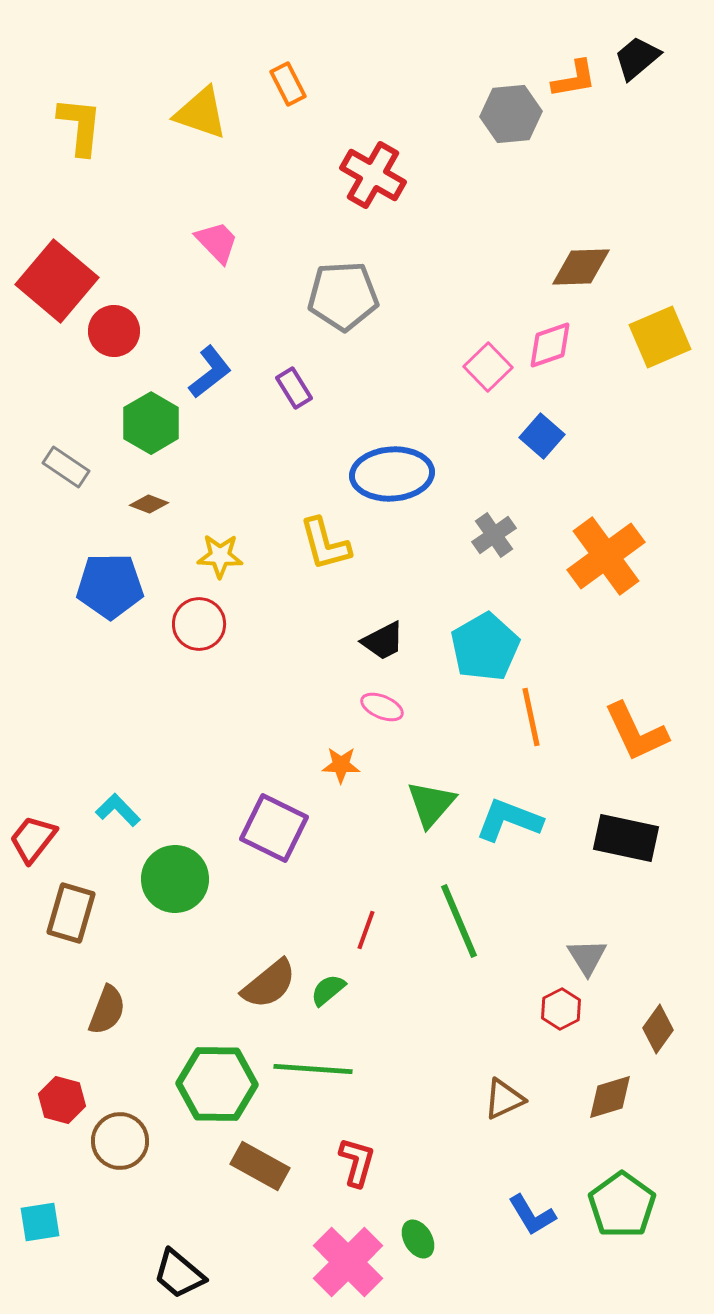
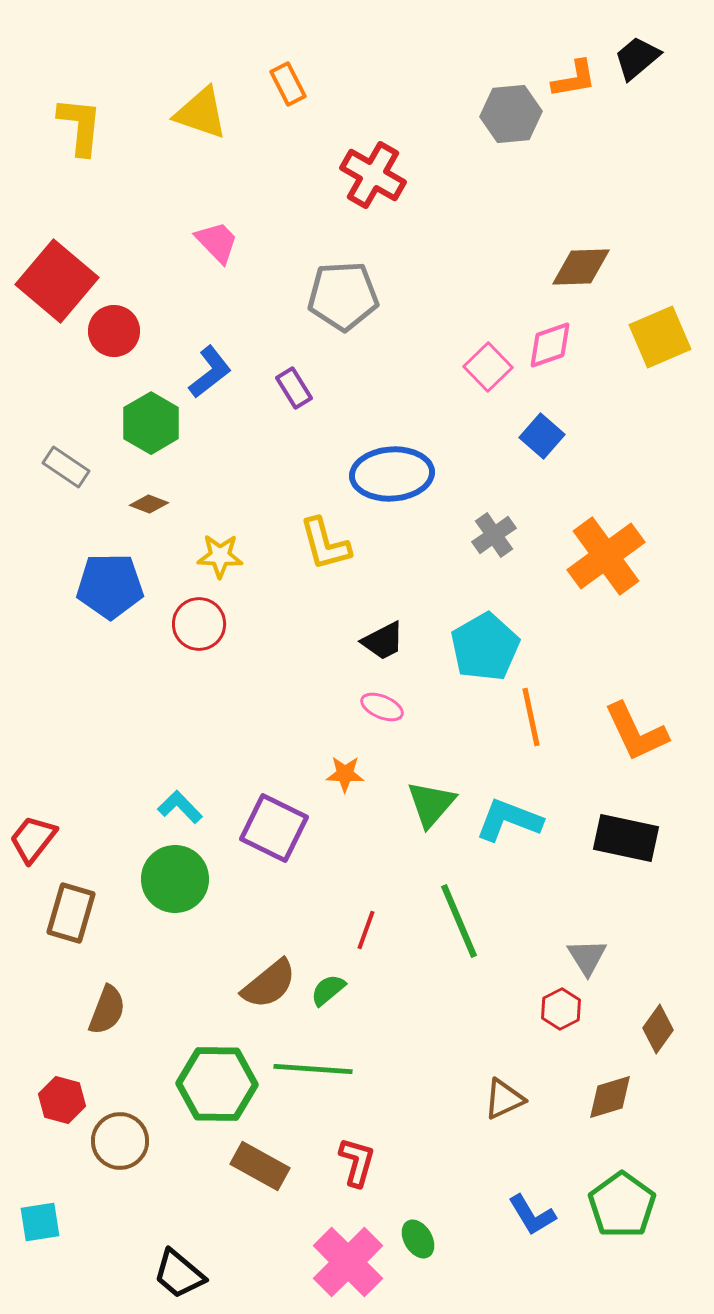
orange star at (341, 765): moved 4 px right, 9 px down
cyan L-shape at (118, 810): moved 62 px right, 3 px up
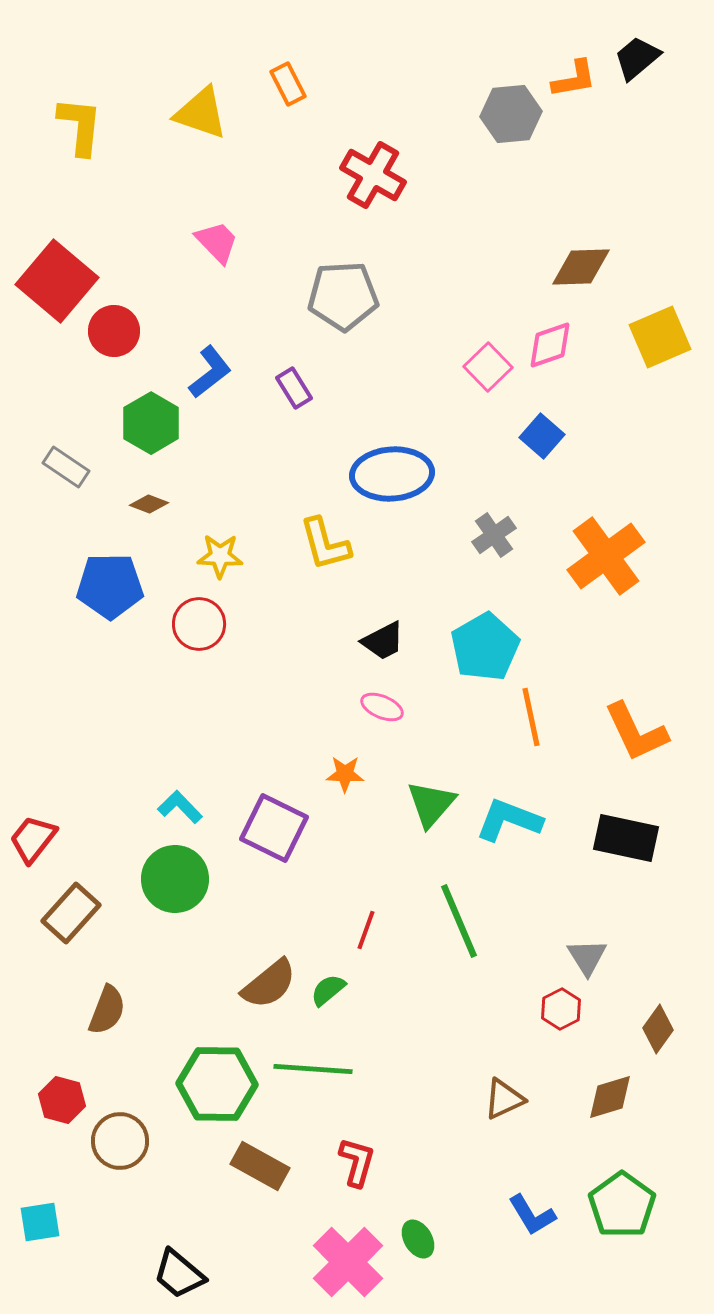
brown rectangle at (71, 913): rotated 26 degrees clockwise
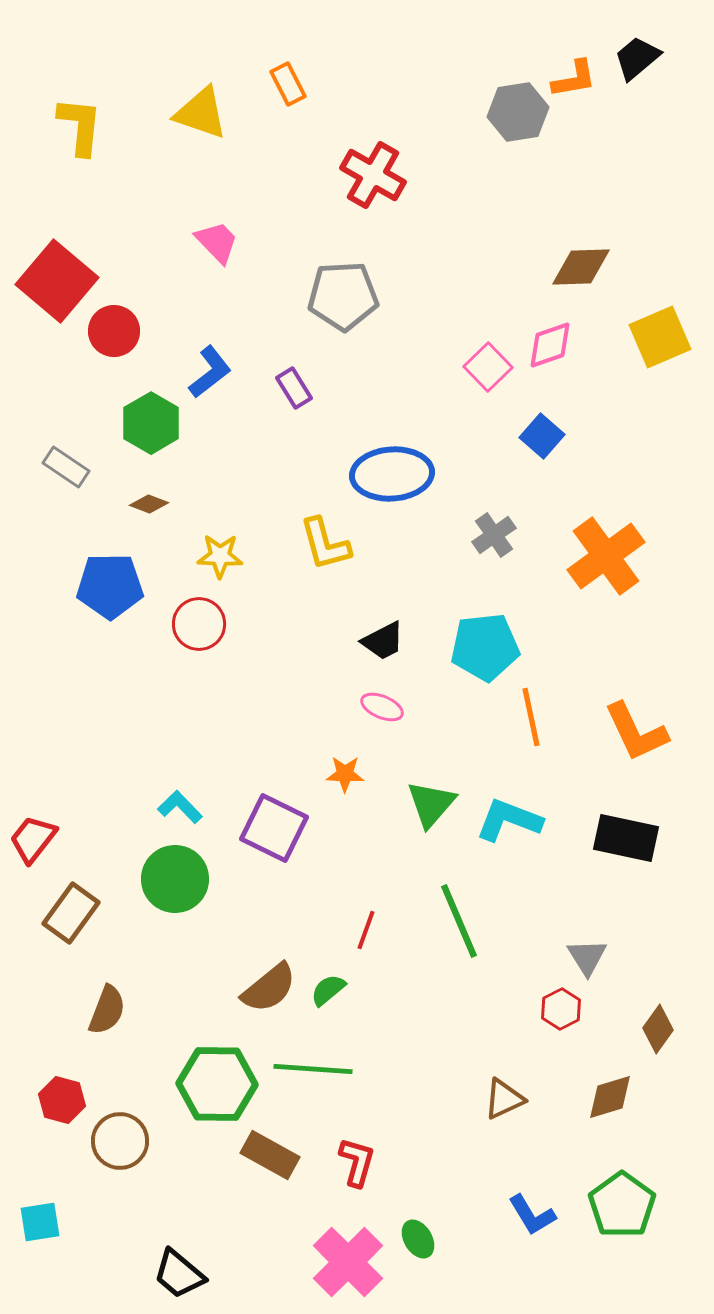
gray hexagon at (511, 114): moved 7 px right, 2 px up; rotated 4 degrees counterclockwise
cyan pentagon at (485, 647): rotated 24 degrees clockwise
brown rectangle at (71, 913): rotated 6 degrees counterclockwise
brown semicircle at (269, 984): moved 4 px down
brown rectangle at (260, 1166): moved 10 px right, 11 px up
